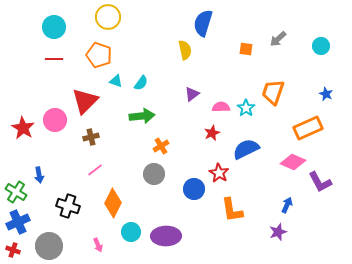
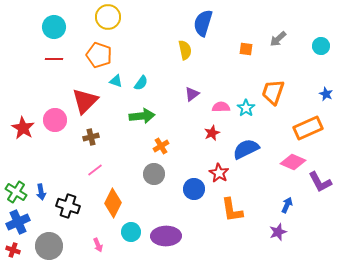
blue arrow at (39, 175): moved 2 px right, 17 px down
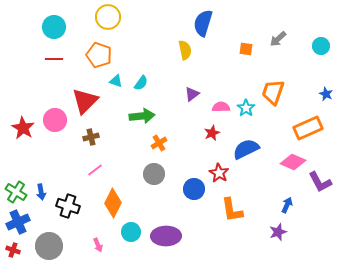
orange cross at (161, 146): moved 2 px left, 3 px up
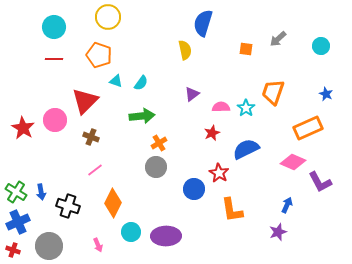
brown cross at (91, 137): rotated 35 degrees clockwise
gray circle at (154, 174): moved 2 px right, 7 px up
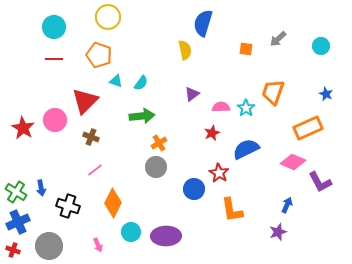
blue arrow at (41, 192): moved 4 px up
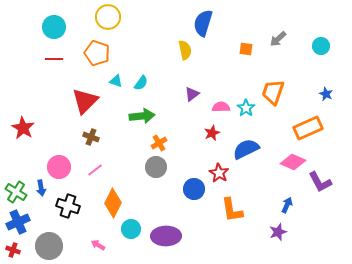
orange pentagon at (99, 55): moved 2 px left, 2 px up
pink circle at (55, 120): moved 4 px right, 47 px down
cyan circle at (131, 232): moved 3 px up
pink arrow at (98, 245): rotated 144 degrees clockwise
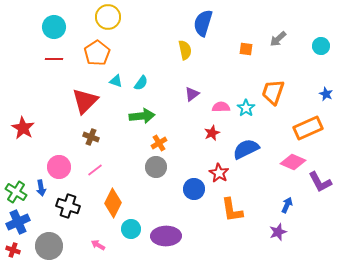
orange pentagon at (97, 53): rotated 20 degrees clockwise
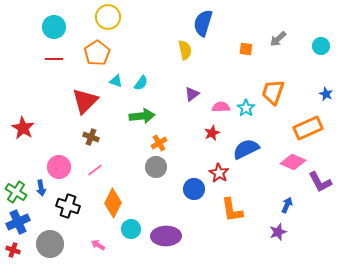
gray circle at (49, 246): moved 1 px right, 2 px up
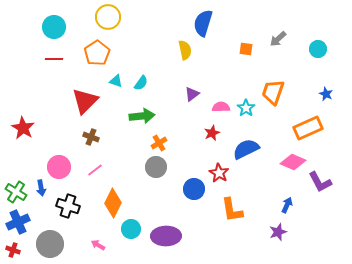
cyan circle at (321, 46): moved 3 px left, 3 px down
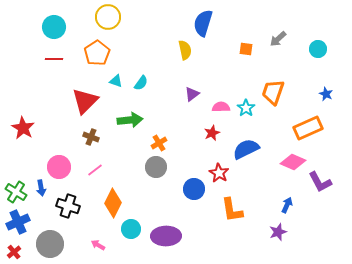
green arrow at (142, 116): moved 12 px left, 4 px down
red cross at (13, 250): moved 1 px right, 2 px down; rotated 32 degrees clockwise
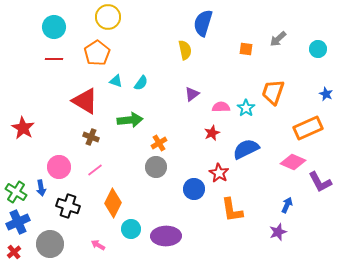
red triangle at (85, 101): rotated 44 degrees counterclockwise
